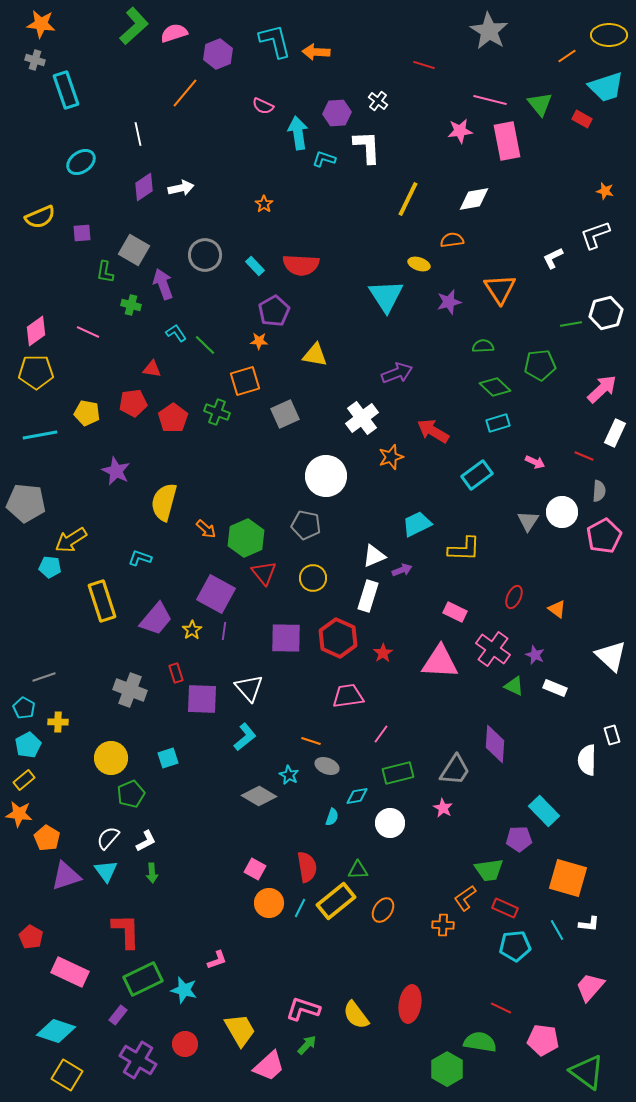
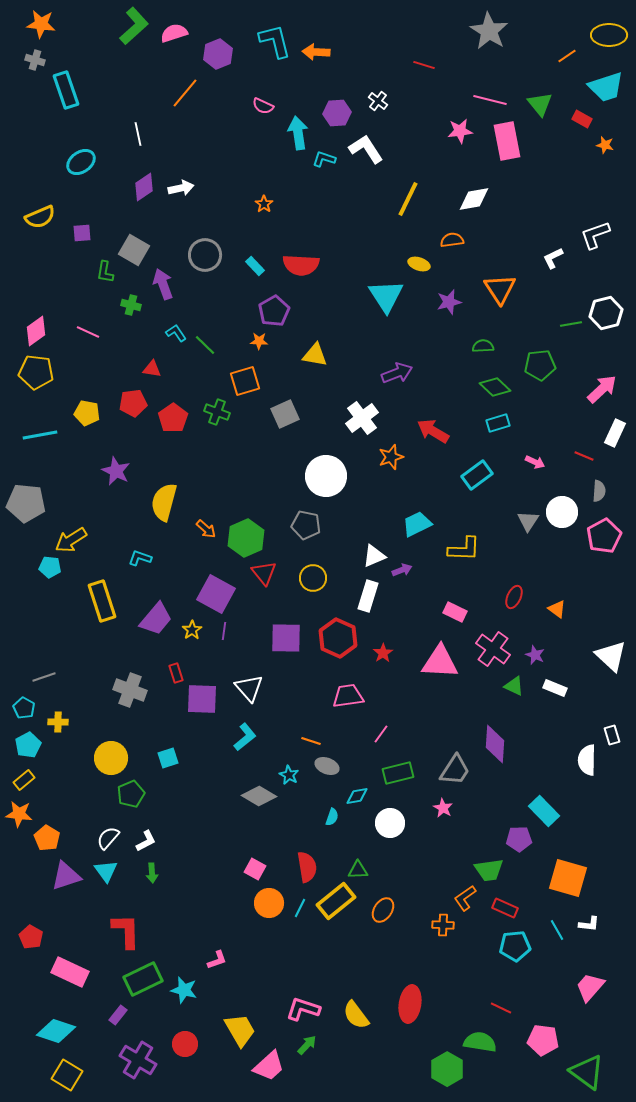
white L-shape at (367, 147): moved 1 px left, 2 px down; rotated 30 degrees counterclockwise
orange star at (605, 191): moved 46 px up
yellow pentagon at (36, 372): rotated 8 degrees clockwise
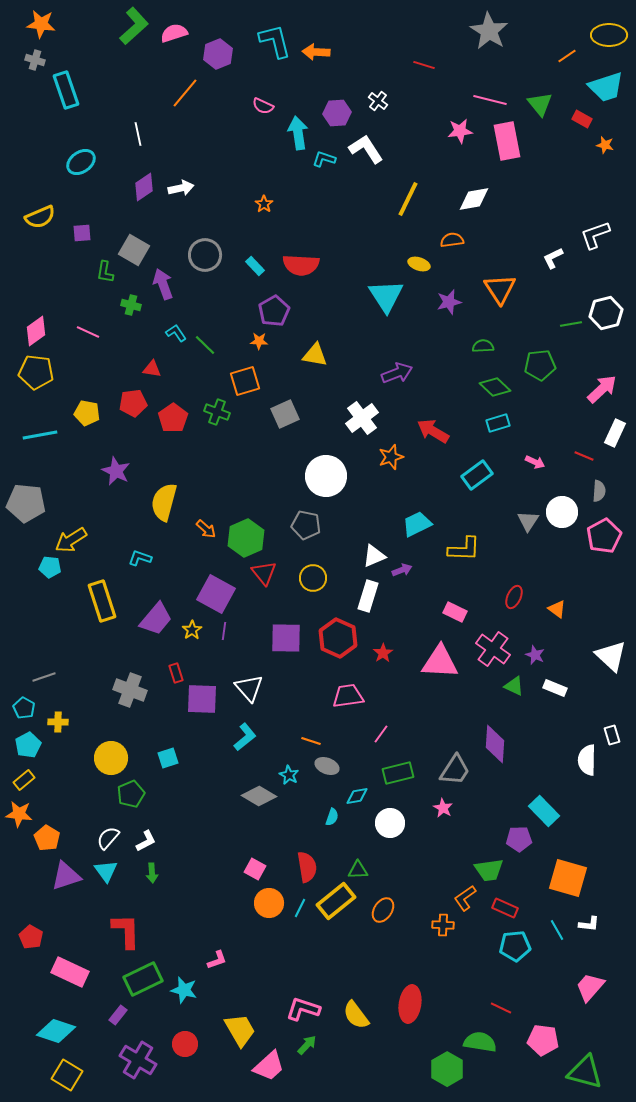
green triangle at (587, 1072): moved 2 px left; rotated 21 degrees counterclockwise
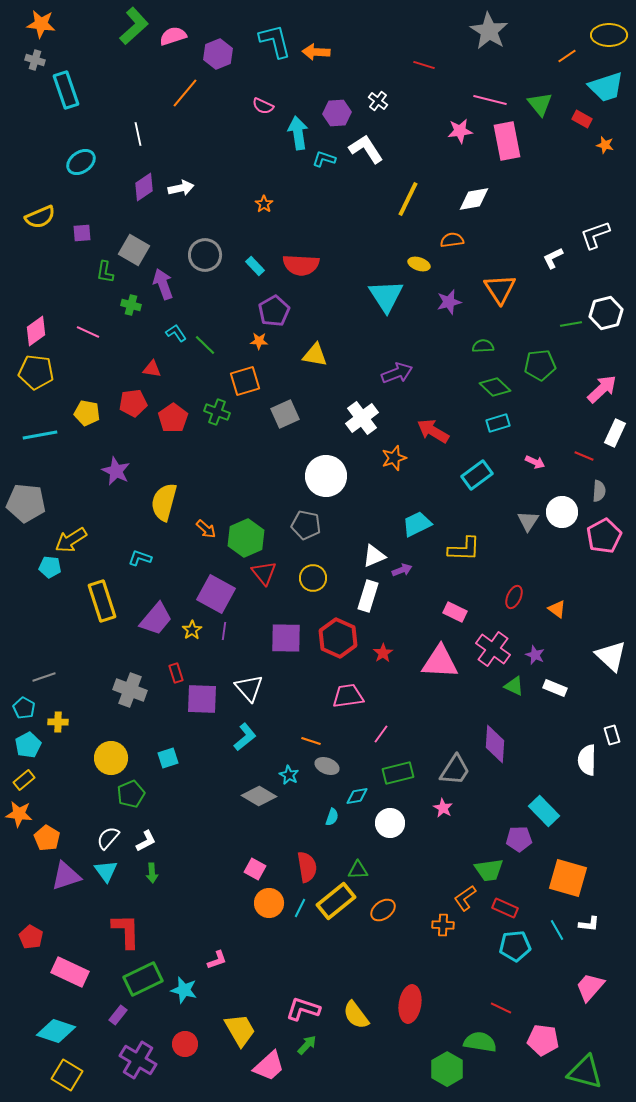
pink semicircle at (174, 33): moved 1 px left, 3 px down
orange star at (391, 457): moved 3 px right, 1 px down
orange ellipse at (383, 910): rotated 20 degrees clockwise
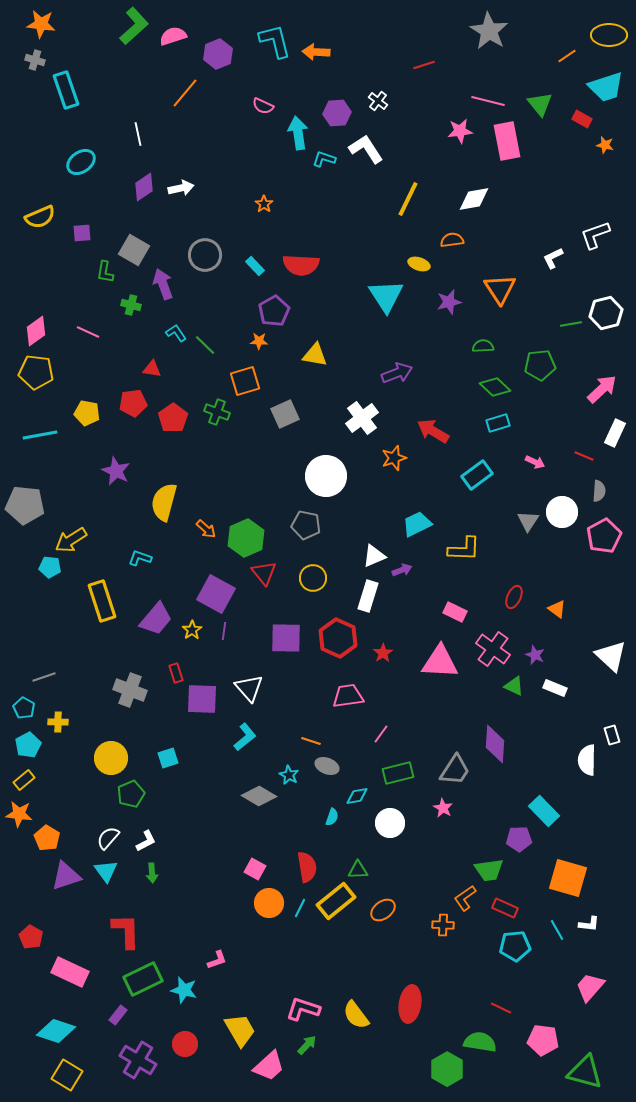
red line at (424, 65): rotated 35 degrees counterclockwise
pink line at (490, 100): moved 2 px left, 1 px down
gray pentagon at (26, 503): moved 1 px left, 2 px down
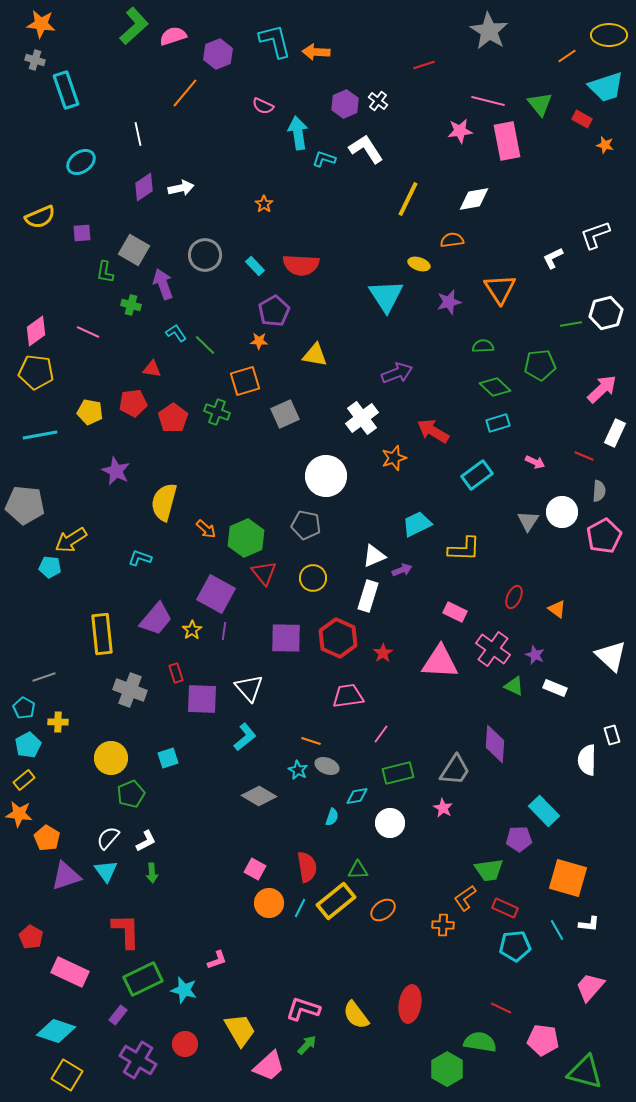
purple hexagon at (337, 113): moved 8 px right, 9 px up; rotated 20 degrees counterclockwise
yellow pentagon at (87, 413): moved 3 px right, 1 px up
yellow rectangle at (102, 601): moved 33 px down; rotated 12 degrees clockwise
cyan star at (289, 775): moved 9 px right, 5 px up
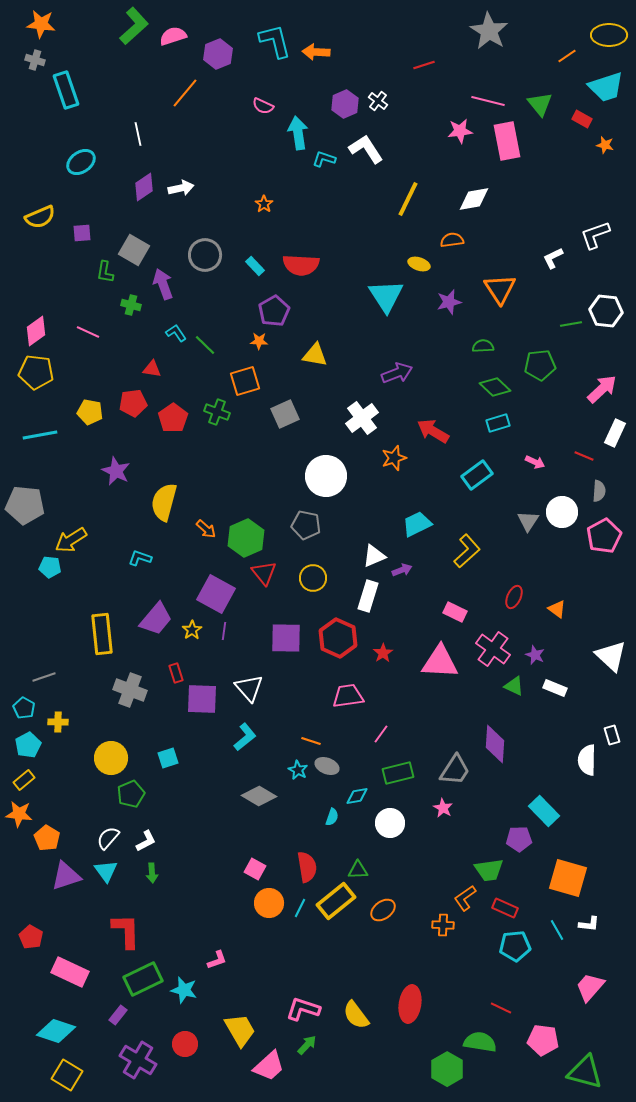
white hexagon at (606, 313): moved 2 px up; rotated 20 degrees clockwise
yellow L-shape at (464, 549): moved 3 px right, 2 px down; rotated 44 degrees counterclockwise
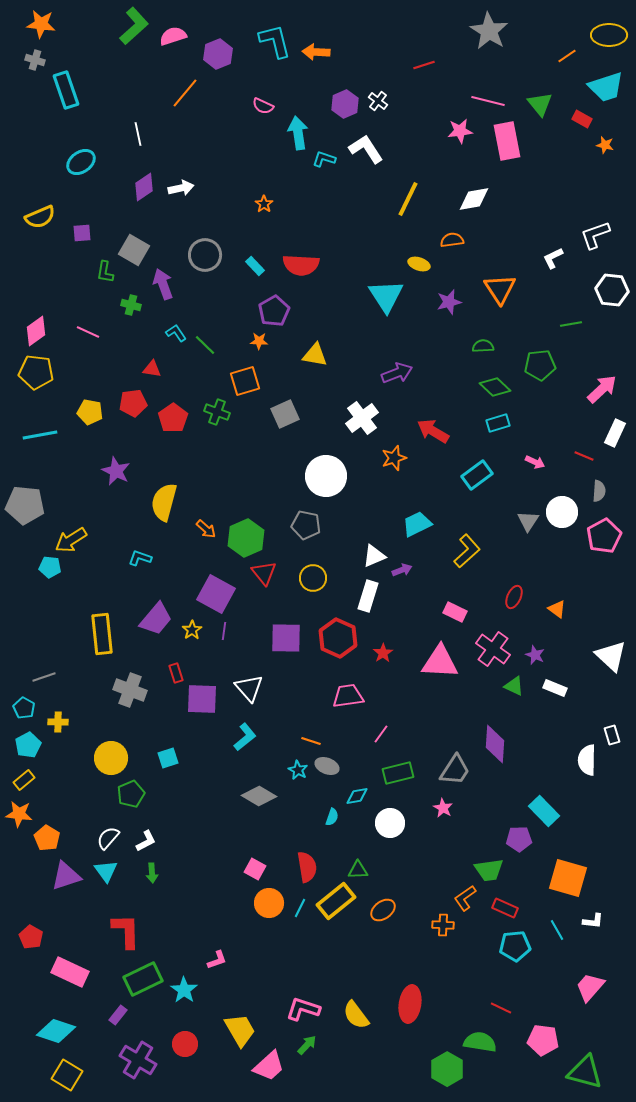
white hexagon at (606, 311): moved 6 px right, 21 px up
white L-shape at (589, 924): moved 4 px right, 3 px up
cyan star at (184, 990): rotated 20 degrees clockwise
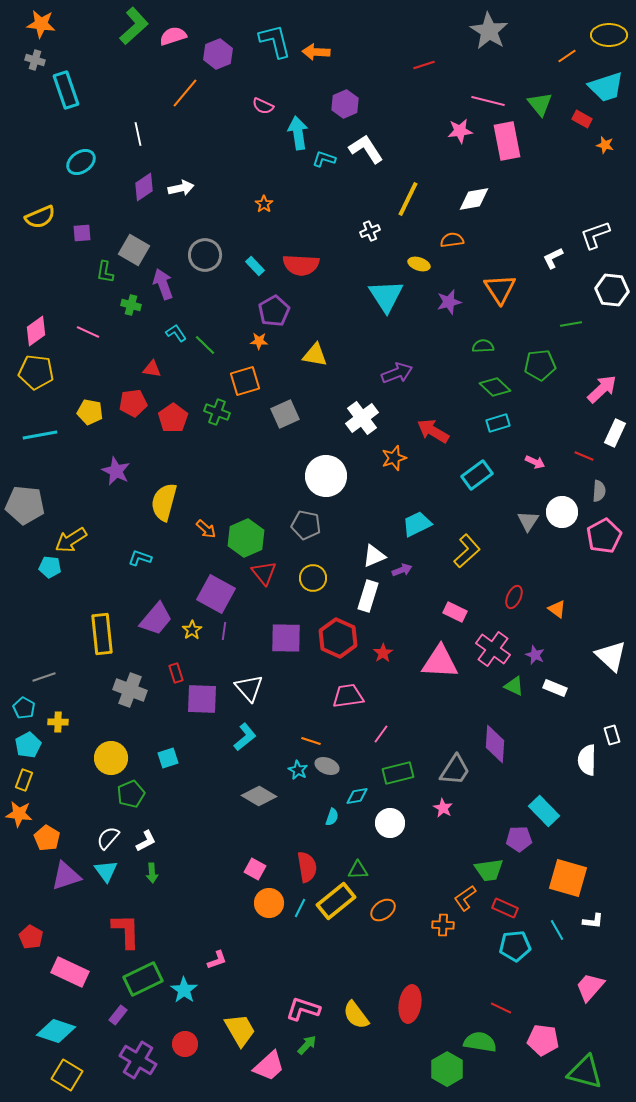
white cross at (378, 101): moved 8 px left, 130 px down; rotated 30 degrees clockwise
yellow rectangle at (24, 780): rotated 30 degrees counterclockwise
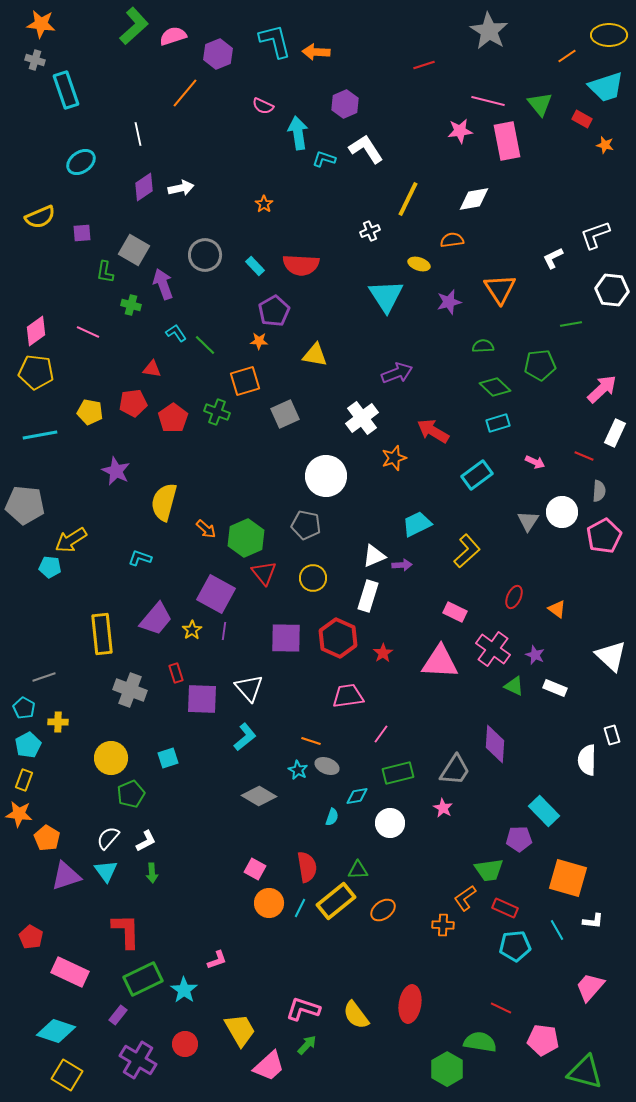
purple arrow at (402, 570): moved 5 px up; rotated 18 degrees clockwise
